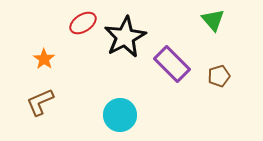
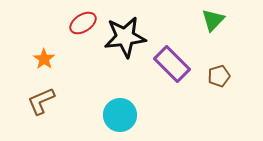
green triangle: rotated 25 degrees clockwise
black star: rotated 21 degrees clockwise
brown L-shape: moved 1 px right, 1 px up
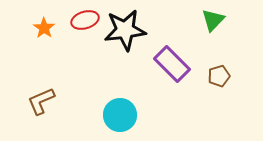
red ellipse: moved 2 px right, 3 px up; rotated 16 degrees clockwise
black star: moved 7 px up
orange star: moved 31 px up
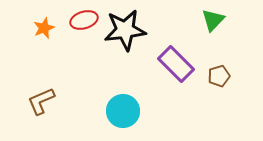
red ellipse: moved 1 px left
orange star: rotated 15 degrees clockwise
purple rectangle: moved 4 px right
cyan circle: moved 3 px right, 4 px up
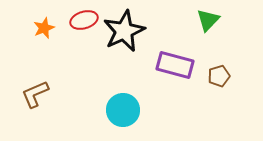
green triangle: moved 5 px left
black star: moved 1 px left, 1 px down; rotated 18 degrees counterclockwise
purple rectangle: moved 1 px left, 1 px down; rotated 30 degrees counterclockwise
brown L-shape: moved 6 px left, 7 px up
cyan circle: moved 1 px up
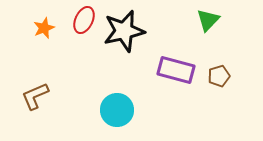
red ellipse: rotated 48 degrees counterclockwise
black star: rotated 12 degrees clockwise
purple rectangle: moved 1 px right, 5 px down
brown L-shape: moved 2 px down
cyan circle: moved 6 px left
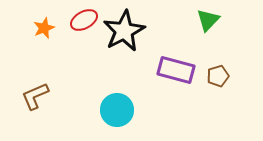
red ellipse: rotated 36 degrees clockwise
black star: rotated 15 degrees counterclockwise
brown pentagon: moved 1 px left
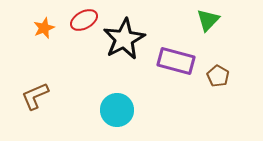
black star: moved 8 px down
purple rectangle: moved 9 px up
brown pentagon: rotated 25 degrees counterclockwise
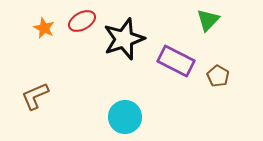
red ellipse: moved 2 px left, 1 px down
orange star: rotated 25 degrees counterclockwise
black star: rotated 9 degrees clockwise
purple rectangle: rotated 12 degrees clockwise
cyan circle: moved 8 px right, 7 px down
